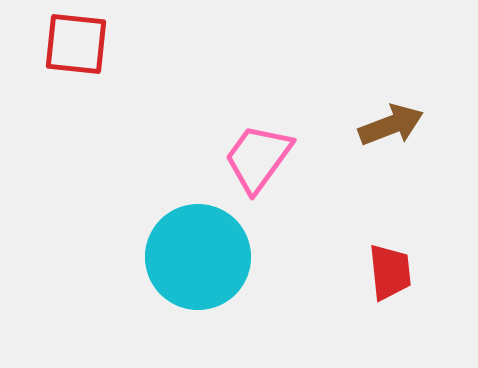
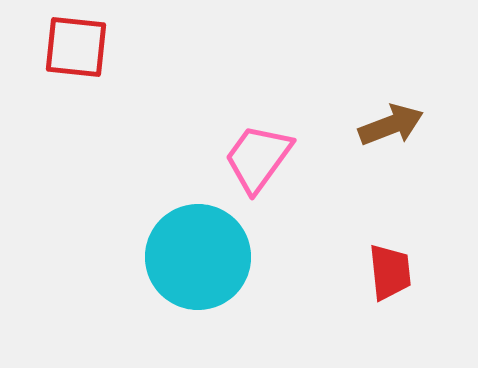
red square: moved 3 px down
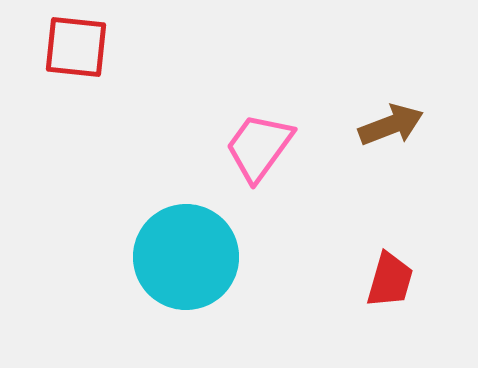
pink trapezoid: moved 1 px right, 11 px up
cyan circle: moved 12 px left
red trapezoid: moved 8 px down; rotated 22 degrees clockwise
